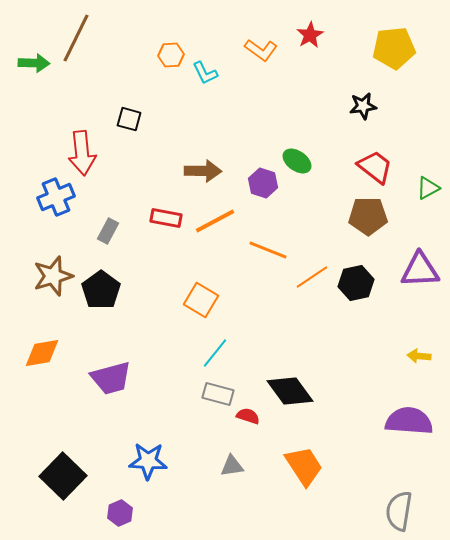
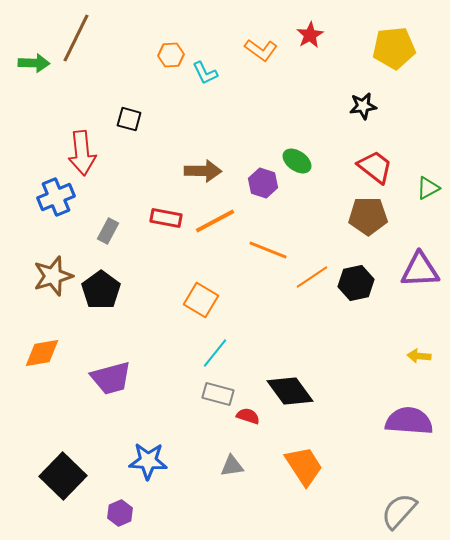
gray semicircle at (399, 511): rotated 33 degrees clockwise
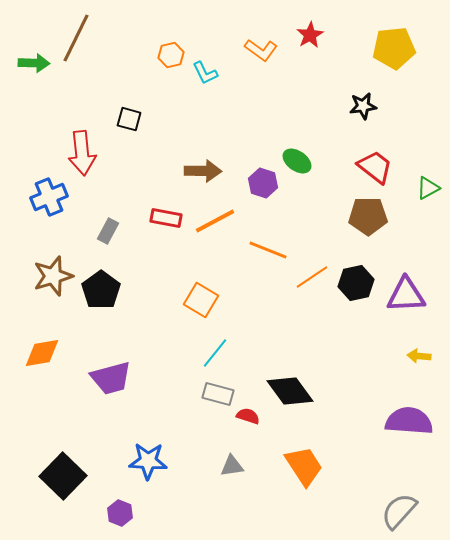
orange hexagon at (171, 55): rotated 10 degrees counterclockwise
blue cross at (56, 197): moved 7 px left
purple triangle at (420, 270): moved 14 px left, 25 px down
purple hexagon at (120, 513): rotated 15 degrees counterclockwise
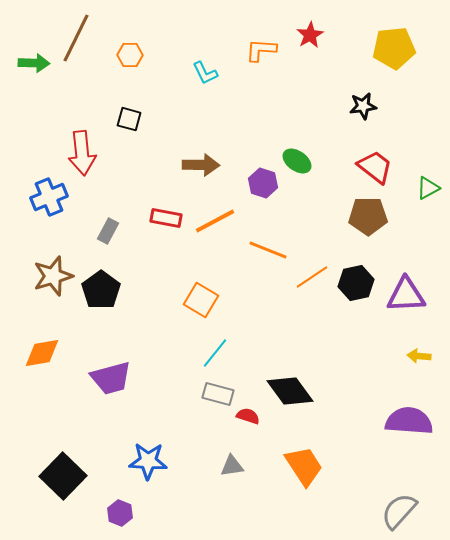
orange L-shape at (261, 50): rotated 148 degrees clockwise
orange hexagon at (171, 55): moved 41 px left; rotated 15 degrees clockwise
brown arrow at (203, 171): moved 2 px left, 6 px up
